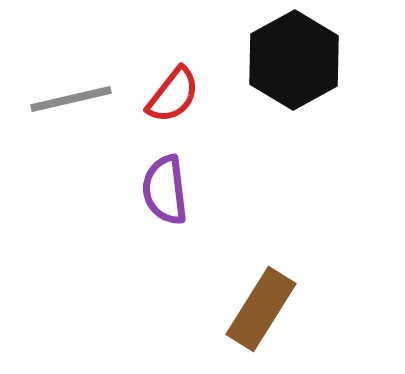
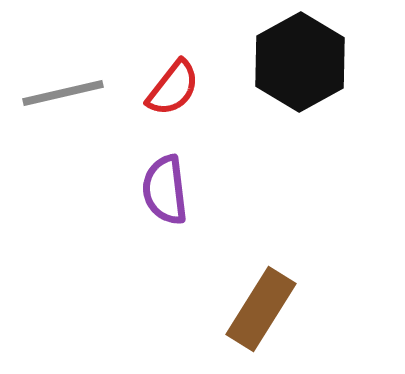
black hexagon: moved 6 px right, 2 px down
red semicircle: moved 7 px up
gray line: moved 8 px left, 6 px up
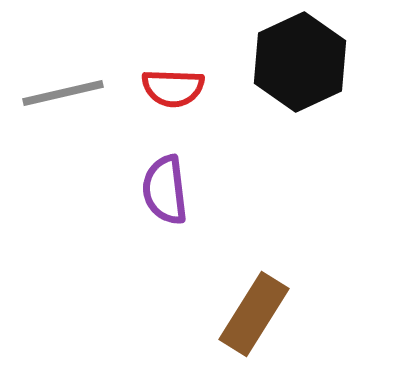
black hexagon: rotated 4 degrees clockwise
red semicircle: rotated 54 degrees clockwise
brown rectangle: moved 7 px left, 5 px down
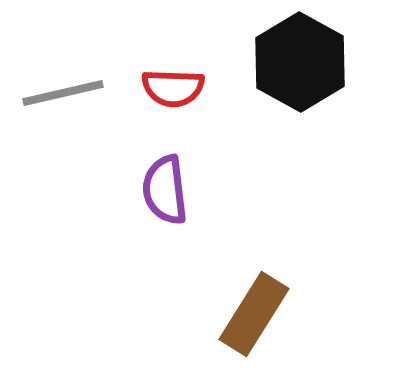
black hexagon: rotated 6 degrees counterclockwise
